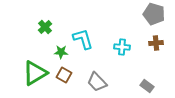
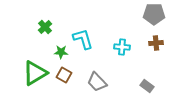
gray pentagon: rotated 15 degrees counterclockwise
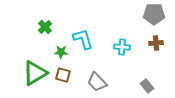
brown square: moved 1 px left; rotated 14 degrees counterclockwise
gray rectangle: rotated 16 degrees clockwise
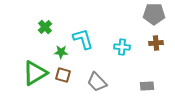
gray rectangle: rotated 56 degrees counterclockwise
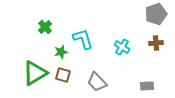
gray pentagon: moved 2 px right; rotated 20 degrees counterclockwise
cyan cross: rotated 28 degrees clockwise
green star: rotated 16 degrees counterclockwise
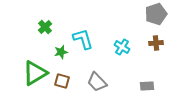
brown square: moved 1 px left, 6 px down
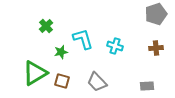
green cross: moved 1 px right, 1 px up
brown cross: moved 5 px down
cyan cross: moved 7 px left, 1 px up; rotated 14 degrees counterclockwise
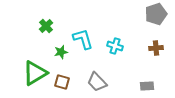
brown square: moved 1 px down
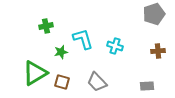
gray pentagon: moved 2 px left
green cross: rotated 32 degrees clockwise
brown cross: moved 2 px right, 3 px down
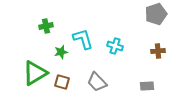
gray pentagon: moved 2 px right
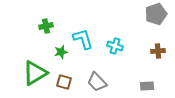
brown square: moved 2 px right
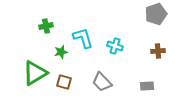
cyan L-shape: moved 1 px up
gray trapezoid: moved 5 px right
